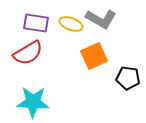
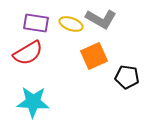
black pentagon: moved 1 px left, 1 px up
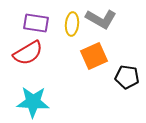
yellow ellipse: moved 1 px right; rotated 75 degrees clockwise
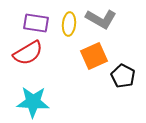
yellow ellipse: moved 3 px left
black pentagon: moved 4 px left, 1 px up; rotated 20 degrees clockwise
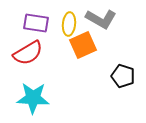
orange square: moved 11 px left, 11 px up
black pentagon: rotated 10 degrees counterclockwise
cyan star: moved 4 px up
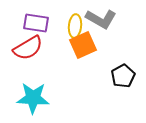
yellow ellipse: moved 6 px right, 2 px down
red semicircle: moved 5 px up
black pentagon: rotated 25 degrees clockwise
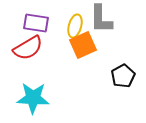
gray L-shape: rotated 60 degrees clockwise
yellow ellipse: rotated 10 degrees clockwise
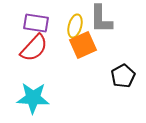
red semicircle: moved 6 px right; rotated 16 degrees counterclockwise
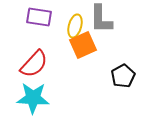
purple rectangle: moved 3 px right, 6 px up
red semicircle: moved 16 px down
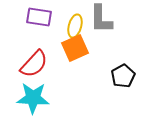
orange square: moved 8 px left, 3 px down
